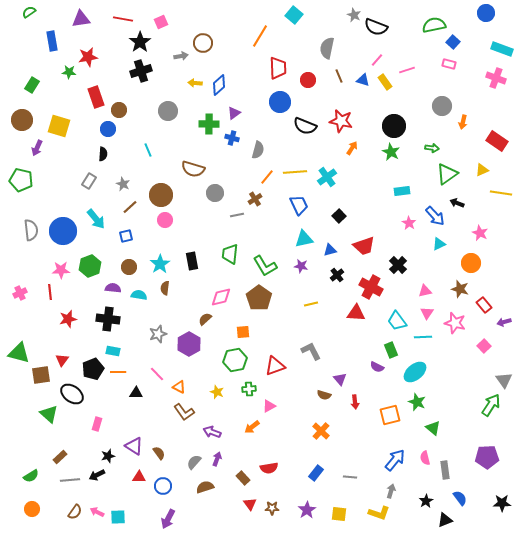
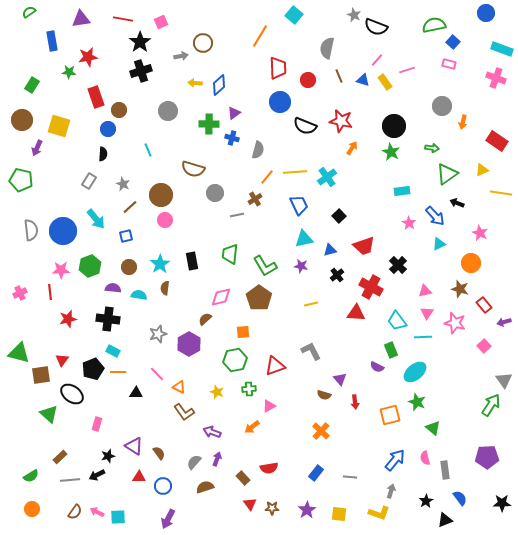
cyan rectangle at (113, 351): rotated 16 degrees clockwise
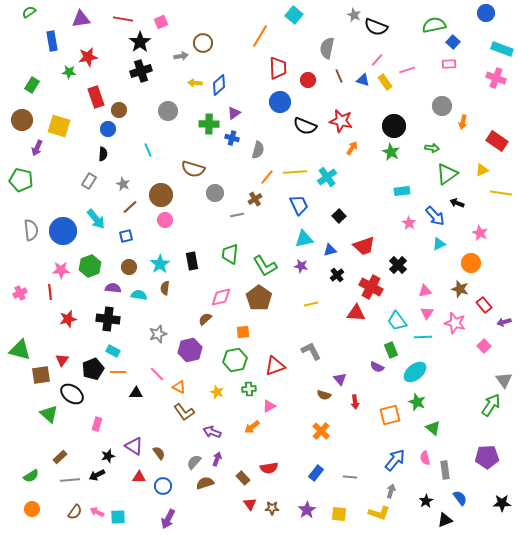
pink rectangle at (449, 64): rotated 16 degrees counterclockwise
purple hexagon at (189, 344): moved 1 px right, 6 px down; rotated 15 degrees clockwise
green triangle at (19, 353): moved 1 px right, 3 px up
brown semicircle at (205, 487): moved 4 px up
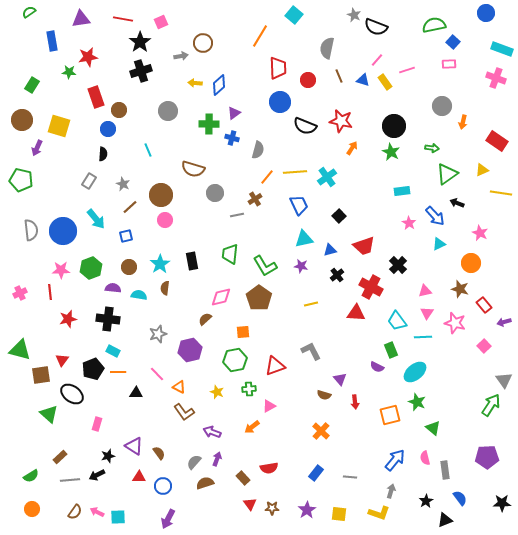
green hexagon at (90, 266): moved 1 px right, 2 px down
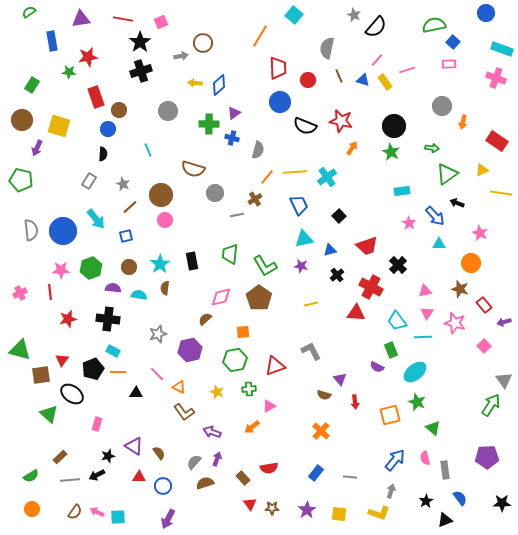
black semicircle at (376, 27): rotated 70 degrees counterclockwise
cyan triangle at (439, 244): rotated 24 degrees clockwise
red trapezoid at (364, 246): moved 3 px right
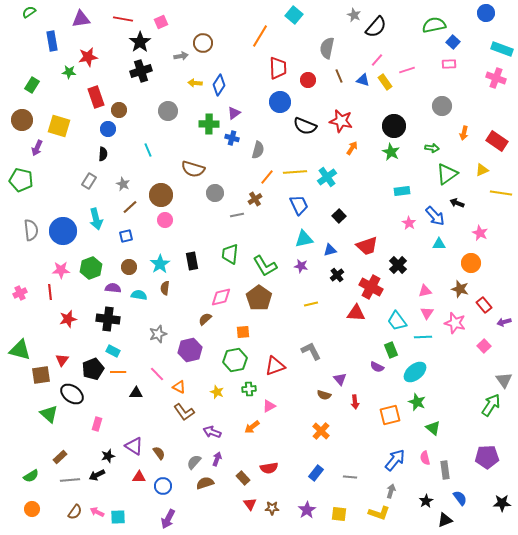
blue diamond at (219, 85): rotated 15 degrees counterclockwise
orange arrow at (463, 122): moved 1 px right, 11 px down
cyan arrow at (96, 219): rotated 25 degrees clockwise
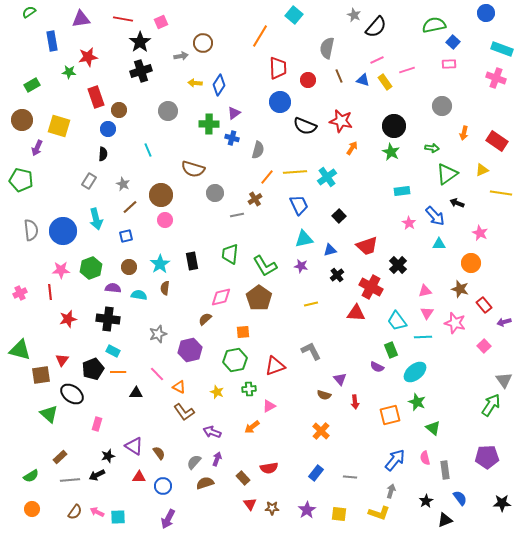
pink line at (377, 60): rotated 24 degrees clockwise
green rectangle at (32, 85): rotated 28 degrees clockwise
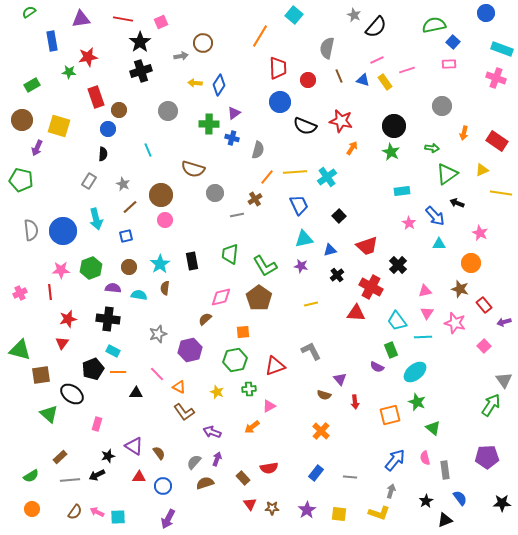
red triangle at (62, 360): moved 17 px up
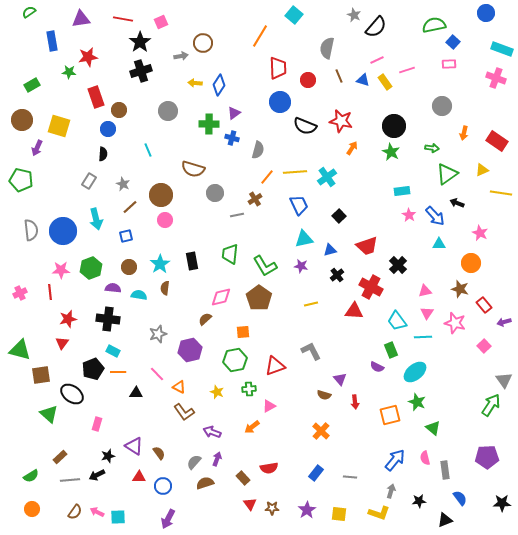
pink star at (409, 223): moved 8 px up
red triangle at (356, 313): moved 2 px left, 2 px up
black star at (426, 501): moved 7 px left; rotated 24 degrees clockwise
